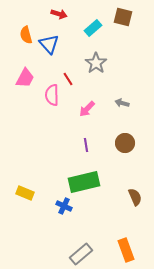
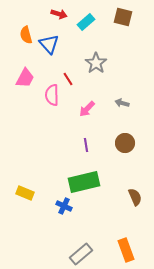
cyan rectangle: moved 7 px left, 6 px up
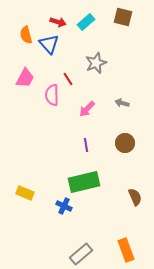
red arrow: moved 1 px left, 8 px down
gray star: rotated 15 degrees clockwise
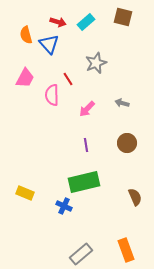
brown circle: moved 2 px right
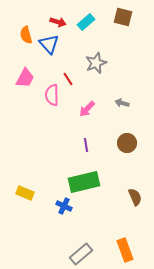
orange rectangle: moved 1 px left
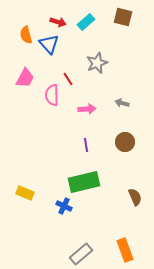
gray star: moved 1 px right
pink arrow: rotated 138 degrees counterclockwise
brown circle: moved 2 px left, 1 px up
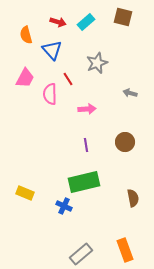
blue triangle: moved 3 px right, 6 px down
pink semicircle: moved 2 px left, 1 px up
gray arrow: moved 8 px right, 10 px up
brown semicircle: moved 2 px left, 1 px down; rotated 12 degrees clockwise
